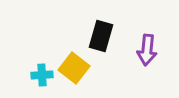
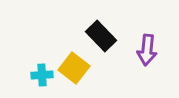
black rectangle: rotated 60 degrees counterclockwise
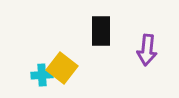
black rectangle: moved 5 px up; rotated 44 degrees clockwise
yellow square: moved 12 px left
